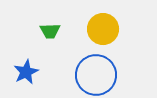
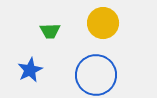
yellow circle: moved 6 px up
blue star: moved 4 px right, 2 px up
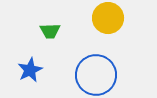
yellow circle: moved 5 px right, 5 px up
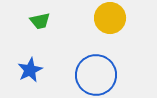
yellow circle: moved 2 px right
green trapezoid: moved 10 px left, 10 px up; rotated 10 degrees counterclockwise
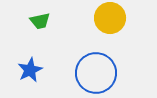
blue circle: moved 2 px up
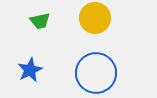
yellow circle: moved 15 px left
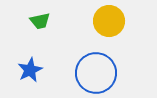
yellow circle: moved 14 px right, 3 px down
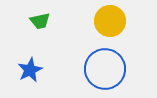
yellow circle: moved 1 px right
blue circle: moved 9 px right, 4 px up
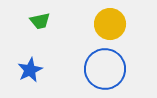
yellow circle: moved 3 px down
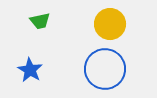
blue star: rotated 15 degrees counterclockwise
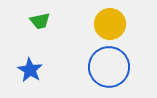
blue circle: moved 4 px right, 2 px up
